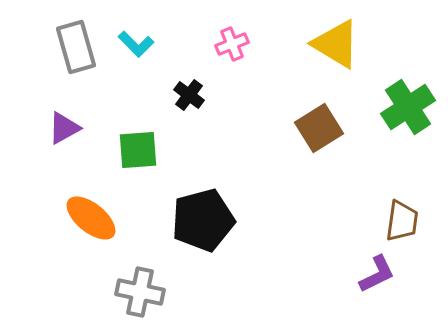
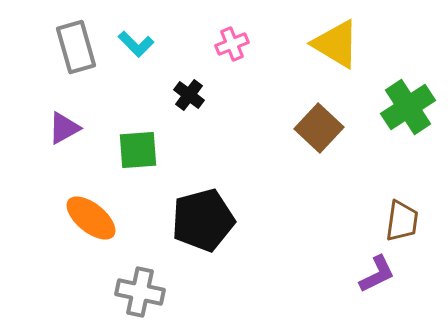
brown square: rotated 15 degrees counterclockwise
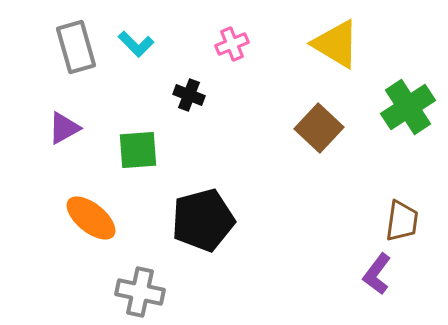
black cross: rotated 16 degrees counterclockwise
purple L-shape: rotated 153 degrees clockwise
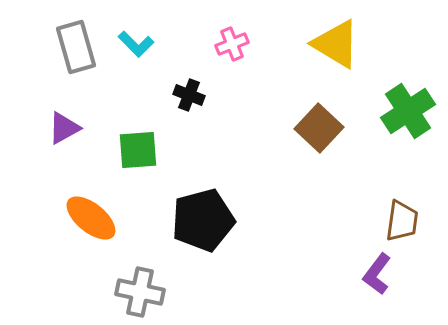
green cross: moved 4 px down
